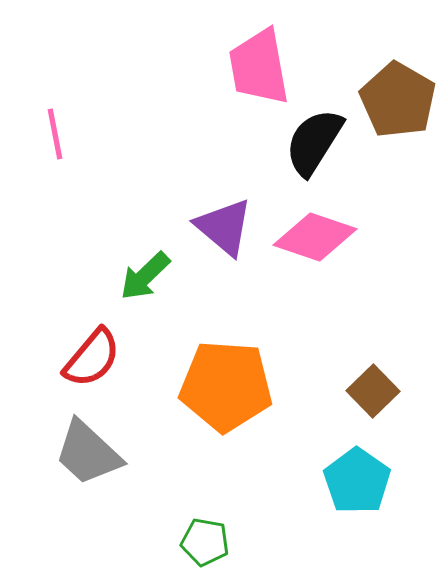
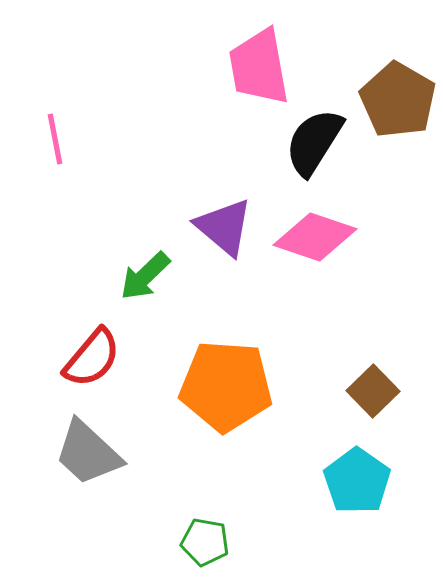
pink line: moved 5 px down
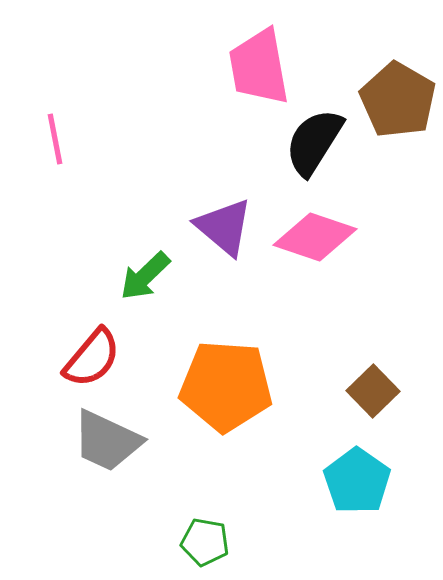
gray trapezoid: moved 19 px right, 12 px up; rotated 18 degrees counterclockwise
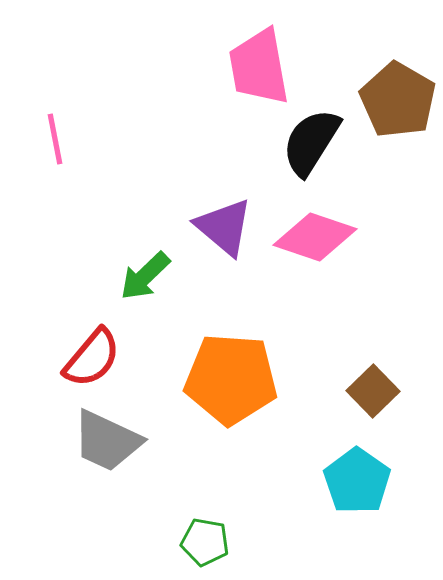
black semicircle: moved 3 px left
orange pentagon: moved 5 px right, 7 px up
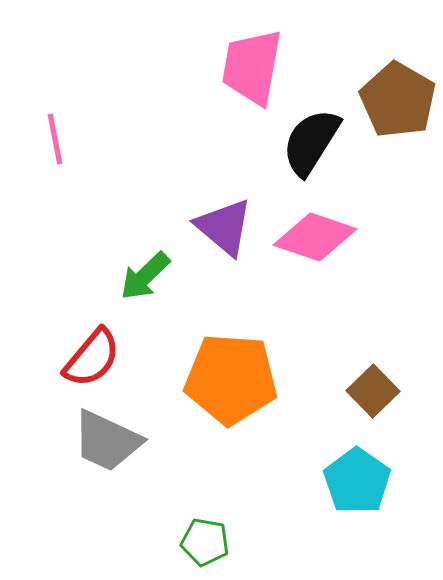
pink trapezoid: moved 7 px left; rotated 20 degrees clockwise
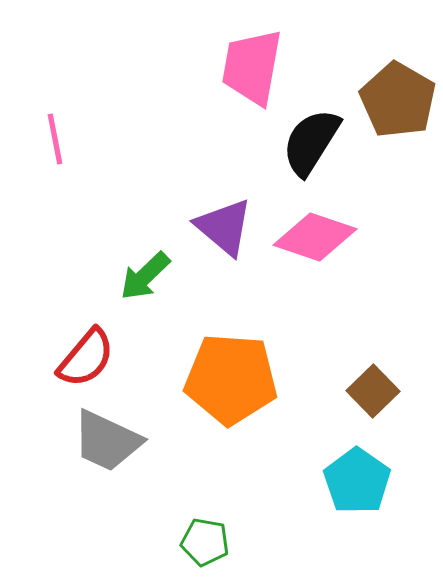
red semicircle: moved 6 px left
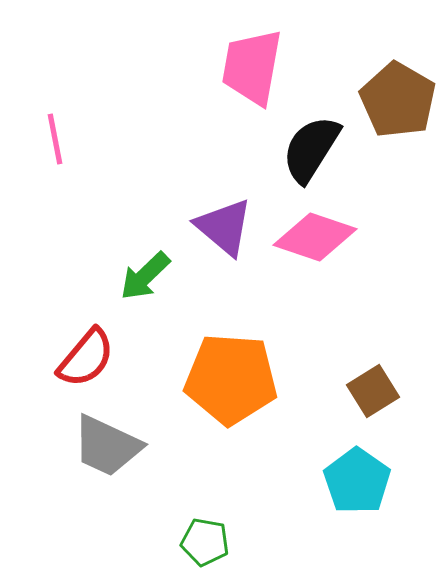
black semicircle: moved 7 px down
brown square: rotated 12 degrees clockwise
gray trapezoid: moved 5 px down
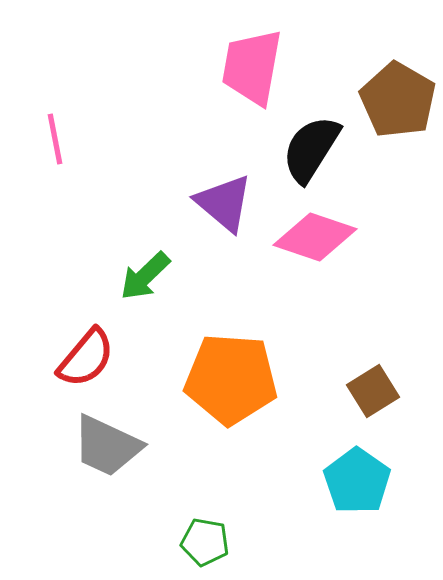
purple triangle: moved 24 px up
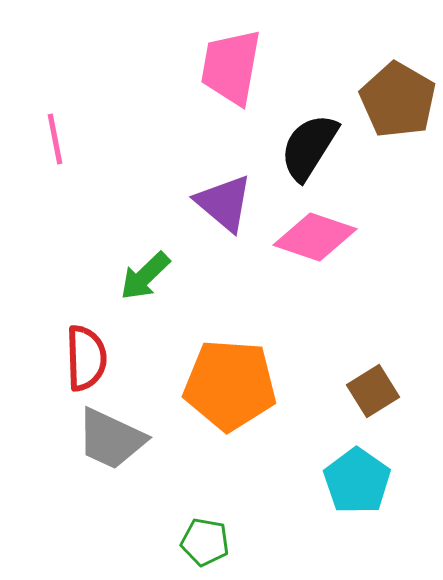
pink trapezoid: moved 21 px left
black semicircle: moved 2 px left, 2 px up
red semicircle: rotated 42 degrees counterclockwise
orange pentagon: moved 1 px left, 6 px down
gray trapezoid: moved 4 px right, 7 px up
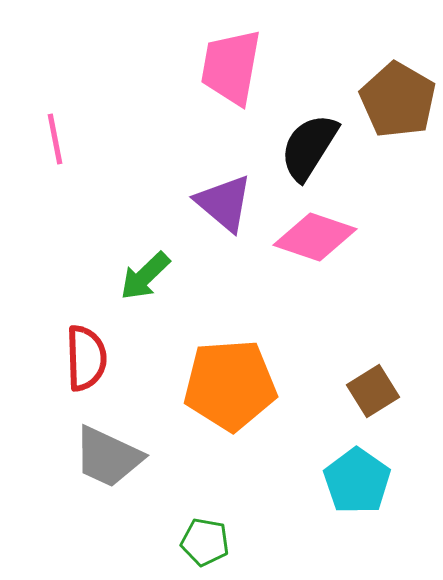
orange pentagon: rotated 8 degrees counterclockwise
gray trapezoid: moved 3 px left, 18 px down
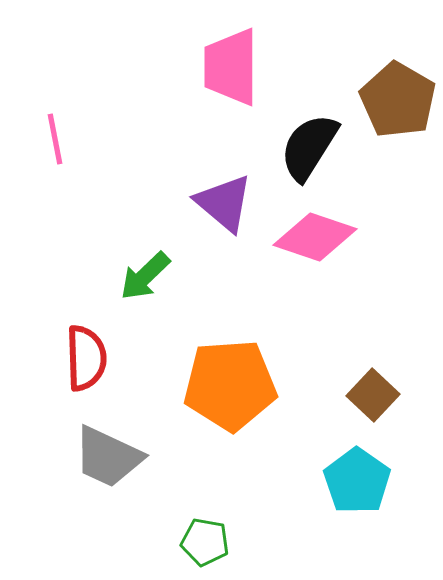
pink trapezoid: rotated 10 degrees counterclockwise
brown square: moved 4 px down; rotated 15 degrees counterclockwise
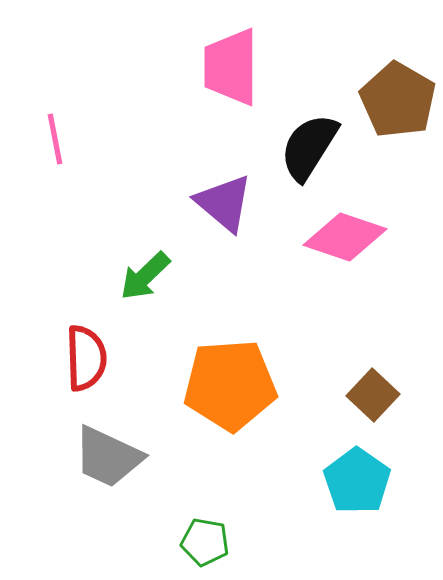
pink diamond: moved 30 px right
